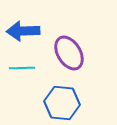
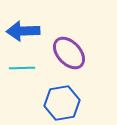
purple ellipse: rotated 12 degrees counterclockwise
blue hexagon: rotated 16 degrees counterclockwise
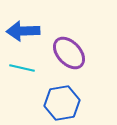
cyan line: rotated 15 degrees clockwise
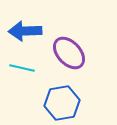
blue arrow: moved 2 px right
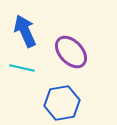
blue arrow: rotated 68 degrees clockwise
purple ellipse: moved 2 px right, 1 px up
